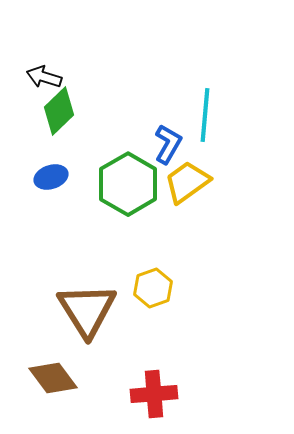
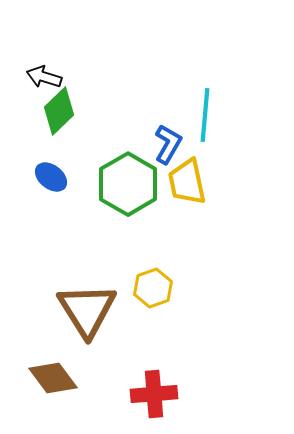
blue ellipse: rotated 56 degrees clockwise
yellow trapezoid: rotated 66 degrees counterclockwise
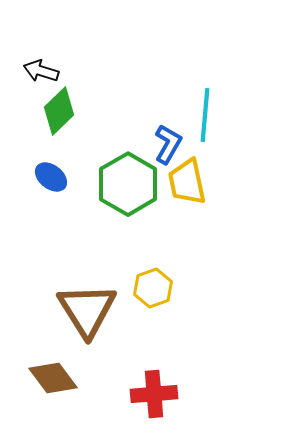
black arrow: moved 3 px left, 6 px up
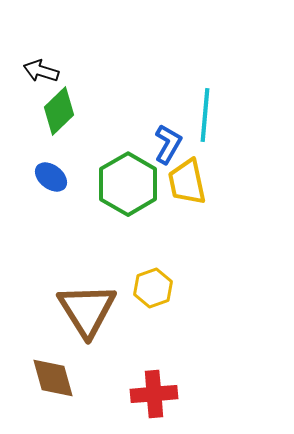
brown diamond: rotated 21 degrees clockwise
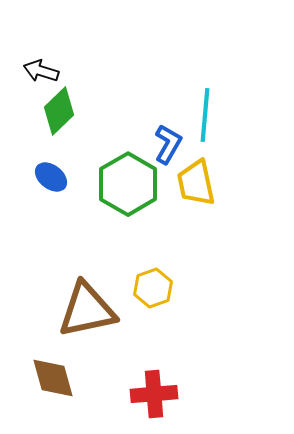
yellow trapezoid: moved 9 px right, 1 px down
brown triangle: rotated 50 degrees clockwise
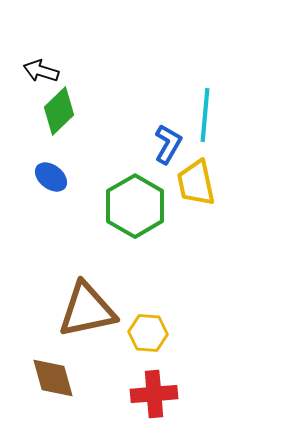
green hexagon: moved 7 px right, 22 px down
yellow hexagon: moved 5 px left, 45 px down; rotated 24 degrees clockwise
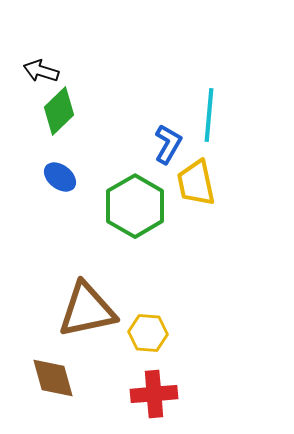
cyan line: moved 4 px right
blue ellipse: moved 9 px right
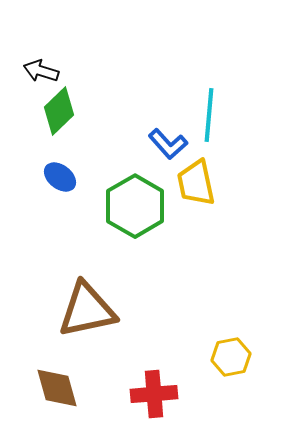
blue L-shape: rotated 108 degrees clockwise
yellow hexagon: moved 83 px right, 24 px down; rotated 15 degrees counterclockwise
brown diamond: moved 4 px right, 10 px down
